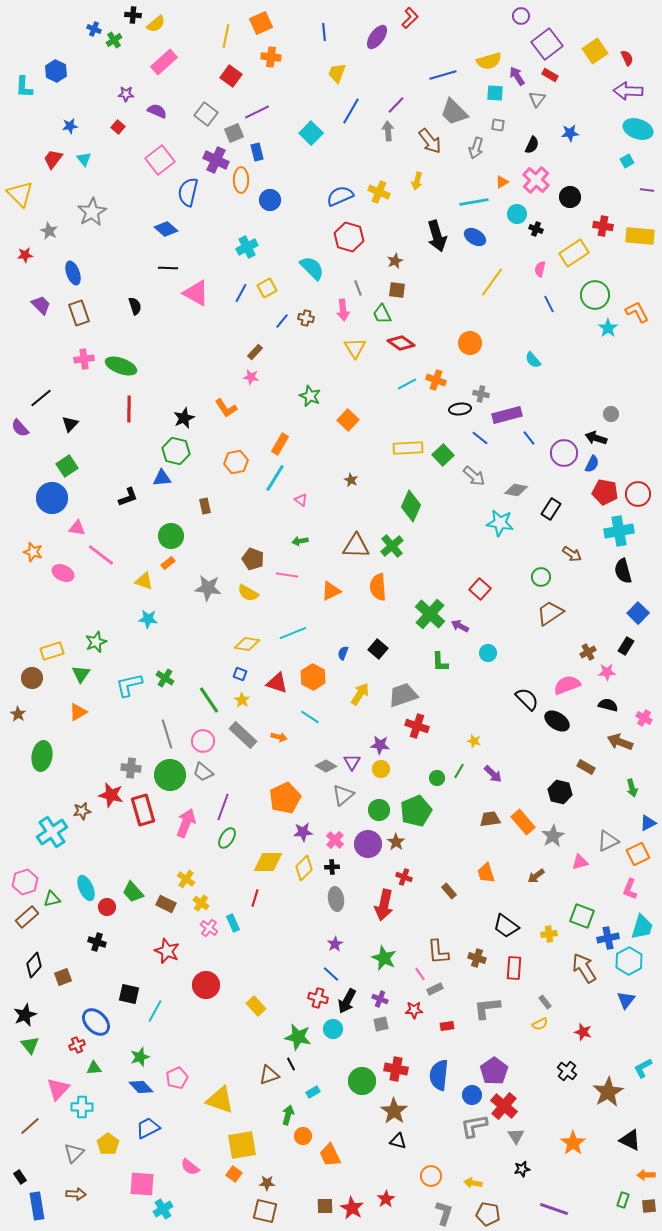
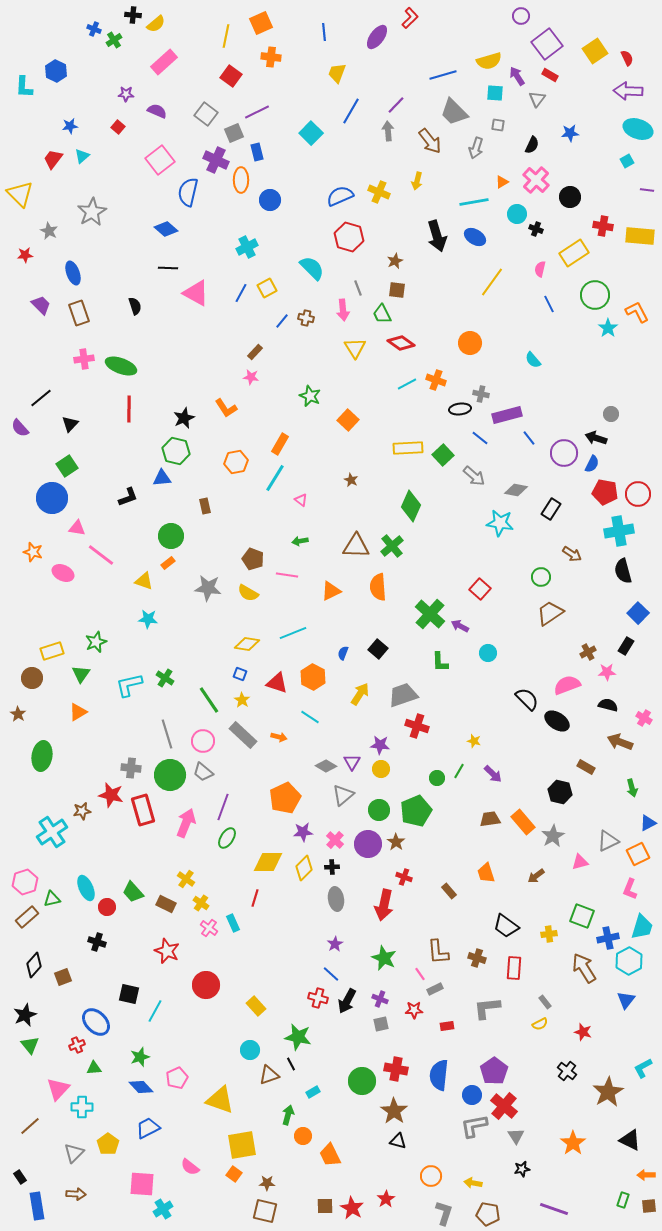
cyan triangle at (84, 159): moved 2 px left, 3 px up; rotated 28 degrees clockwise
cyan circle at (333, 1029): moved 83 px left, 21 px down
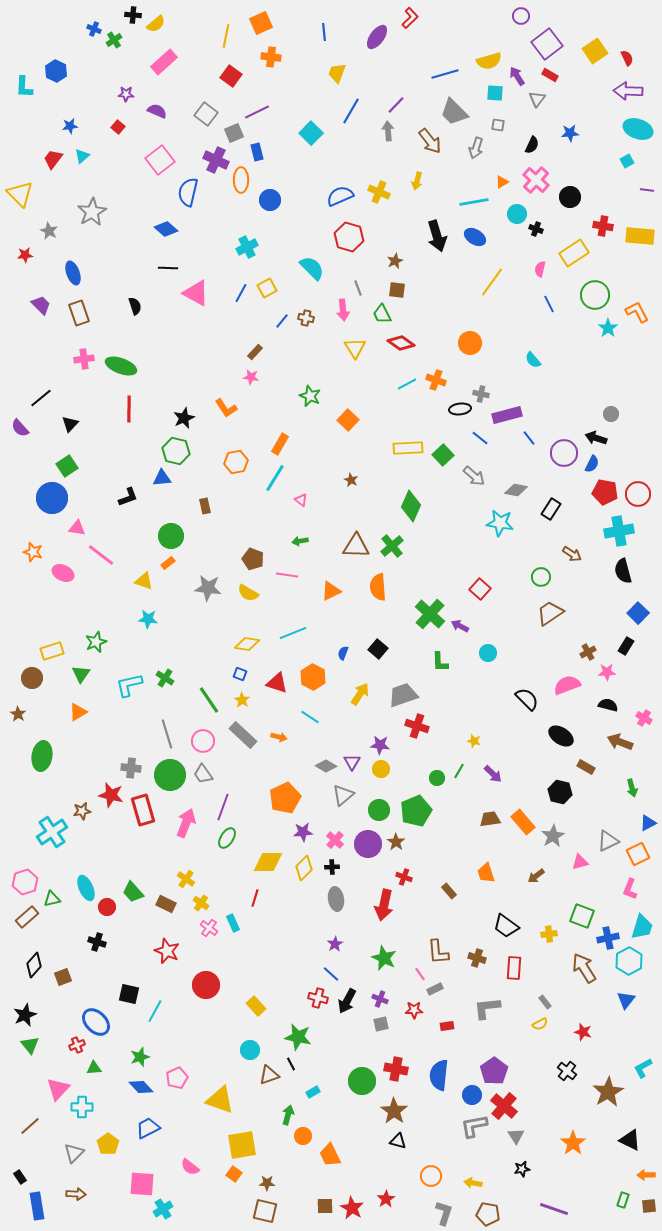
blue line at (443, 75): moved 2 px right, 1 px up
black ellipse at (557, 721): moved 4 px right, 15 px down
gray trapezoid at (203, 772): moved 2 px down; rotated 15 degrees clockwise
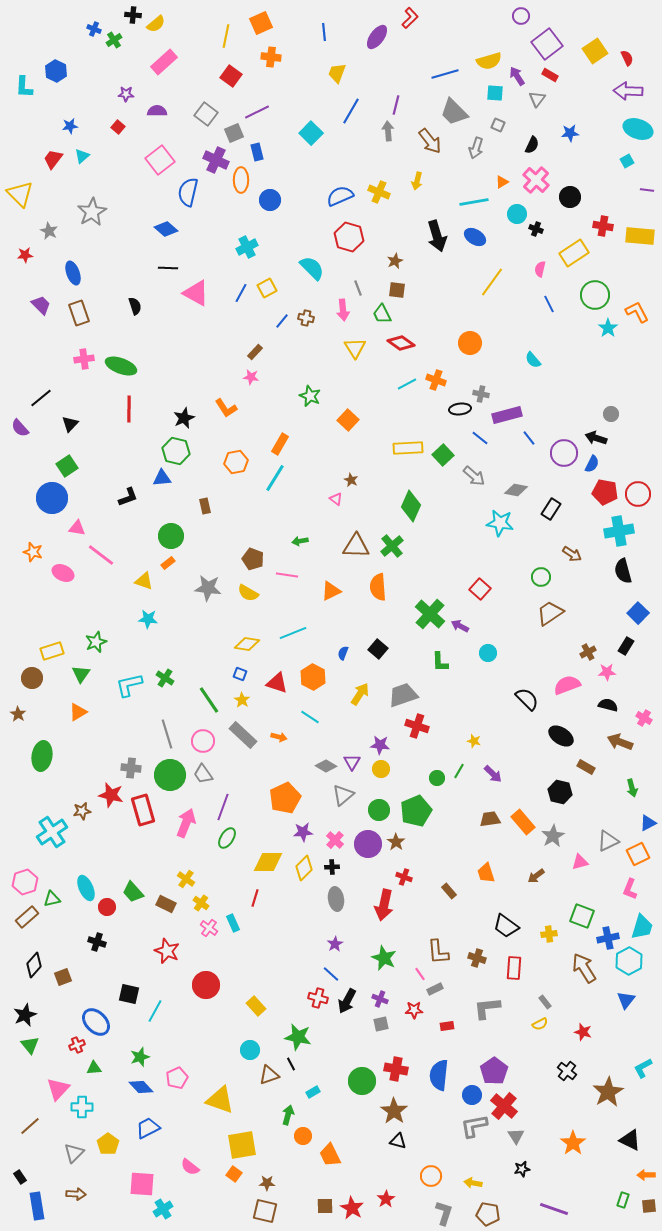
purple line at (396, 105): rotated 30 degrees counterclockwise
purple semicircle at (157, 111): rotated 24 degrees counterclockwise
gray square at (498, 125): rotated 16 degrees clockwise
pink triangle at (301, 500): moved 35 px right, 1 px up
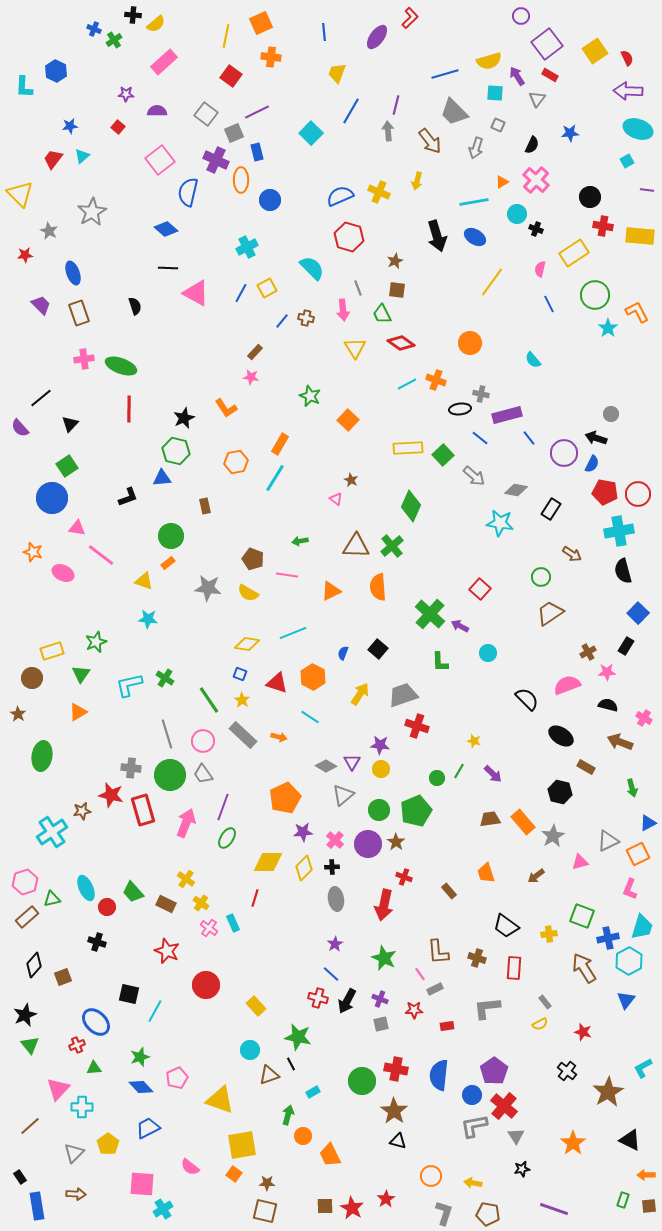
black circle at (570, 197): moved 20 px right
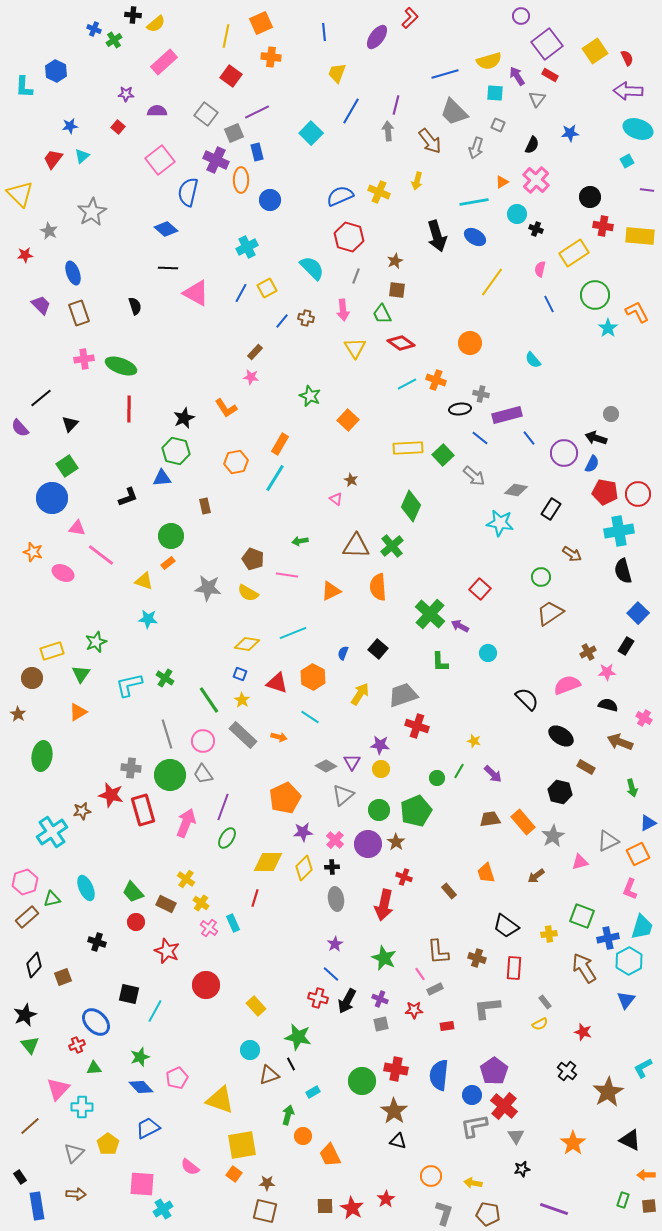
gray line at (358, 288): moved 2 px left, 12 px up; rotated 42 degrees clockwise
red circle at (107, 907): moved 29 px right, 15 px down
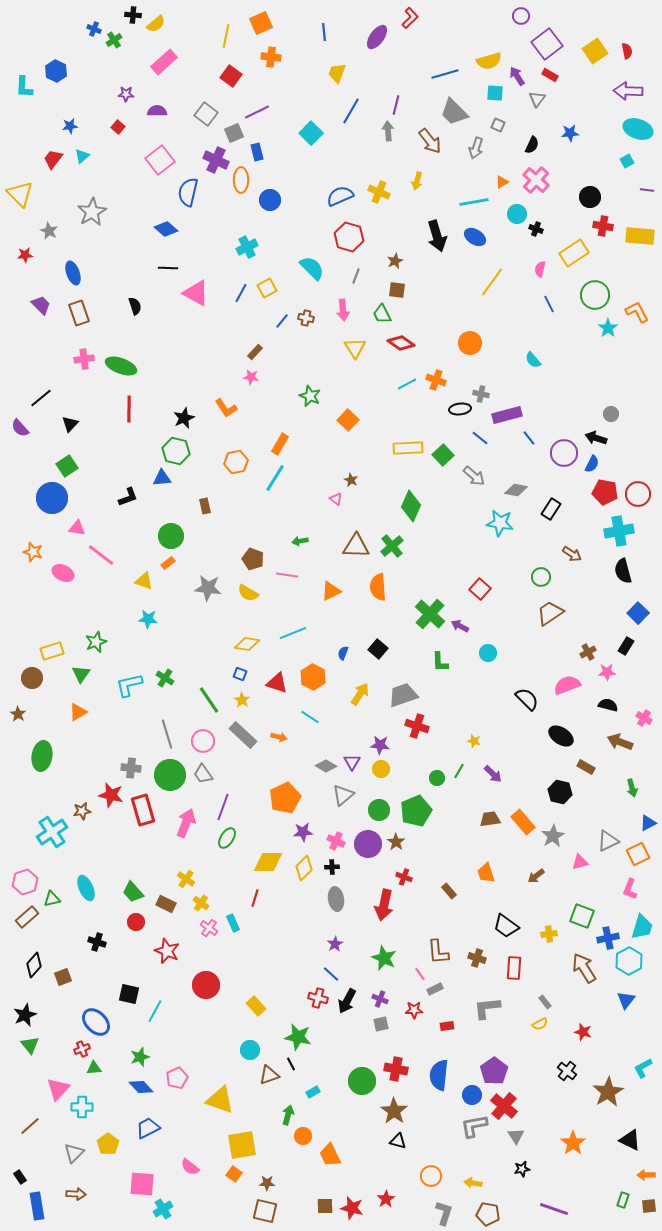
red semicircle at (627, 58): moved 7 px up; rotated 14 degrees clockwise
pink cross at (335, 840): moved 1 px right, 1 px down; rotated 18 degrees counterclockwise
red cross at (77, 1045): moved 5 px right, 4 px down
red star at (352, 1208): rotated 15 degrees counterclockwise
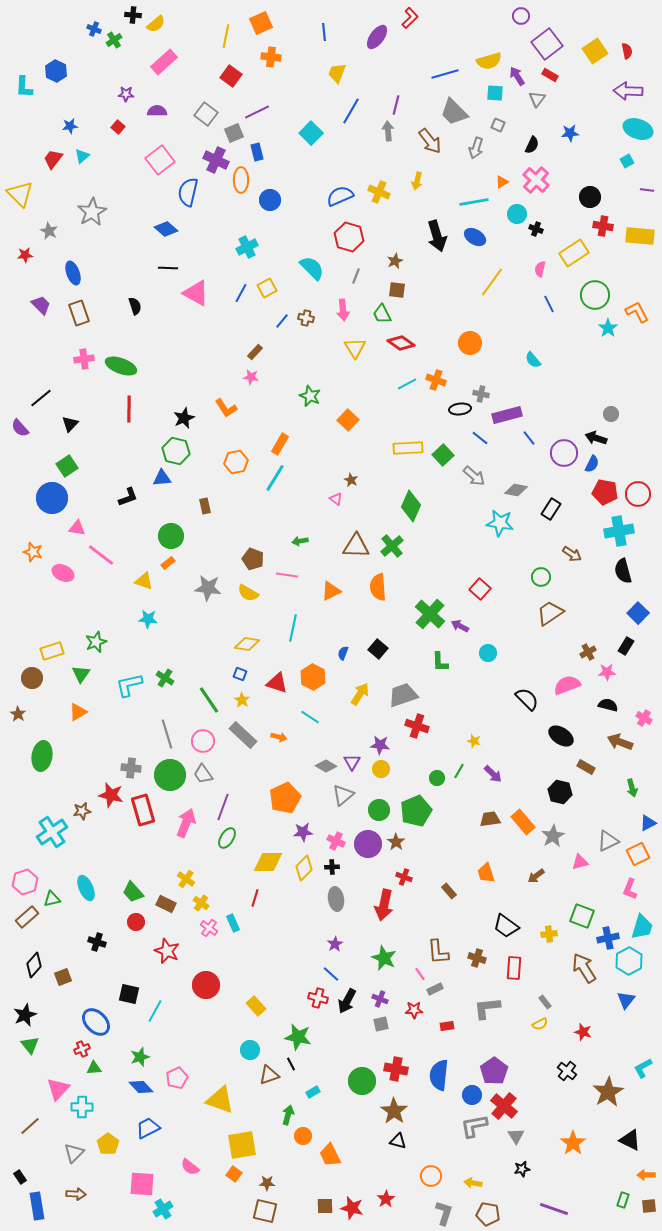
cyan line at (293, 633): moved 5 px up; rotated 56 degrees counterclockwise
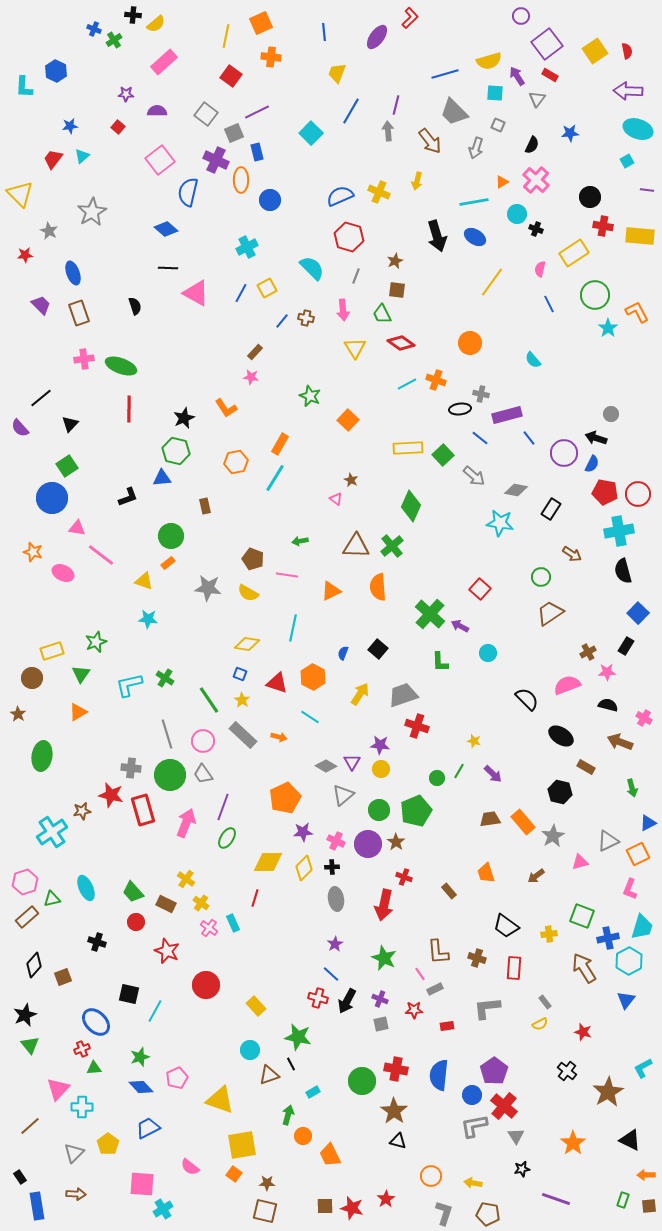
purple line at (554, 1209): moved 2 px right, 10 px up
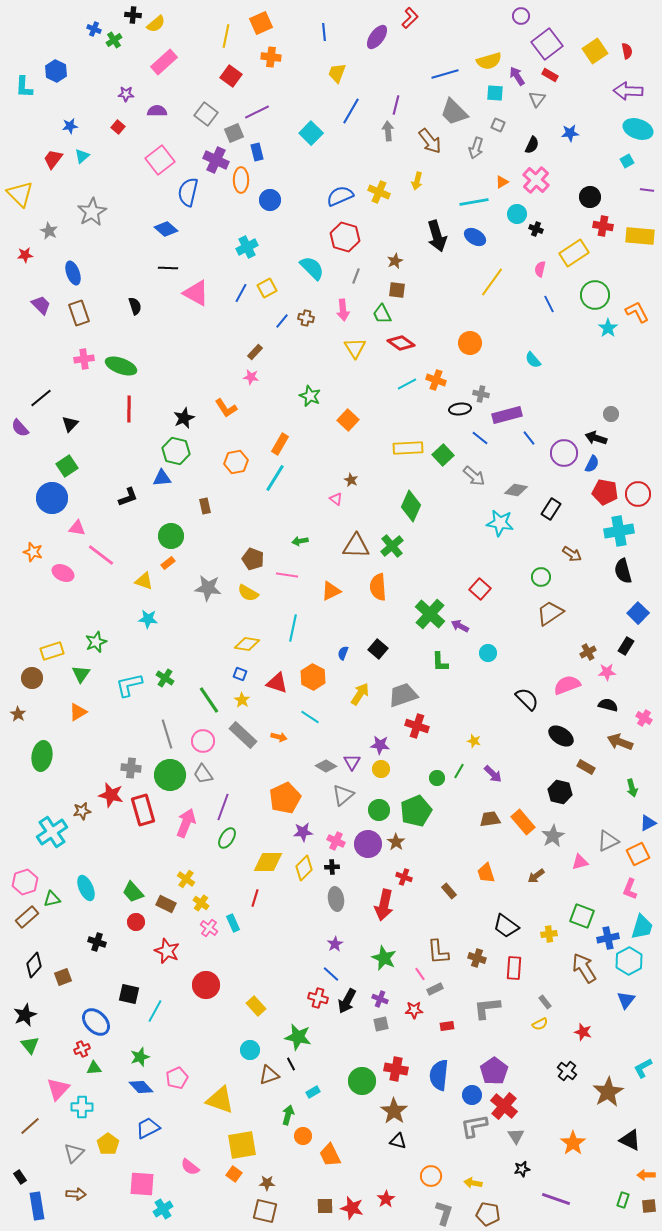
red hexagon at (349, 237): moved 4 px left
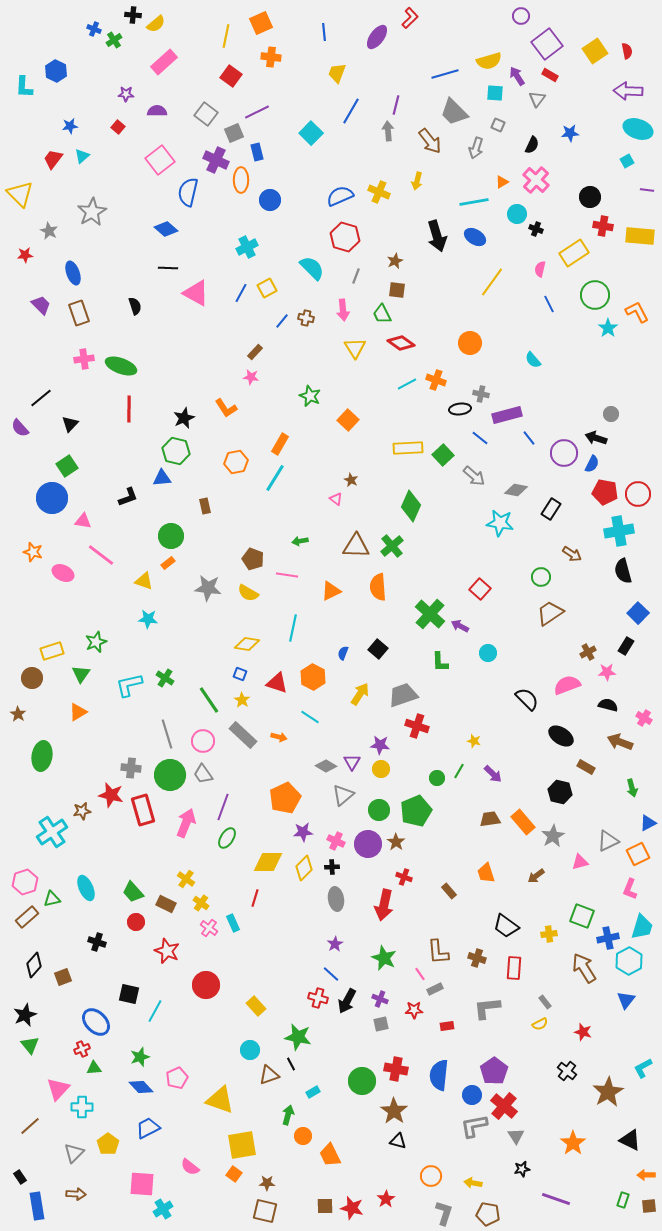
pink triangle at (77, 528): moved 6 px right, 7 px up
